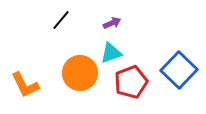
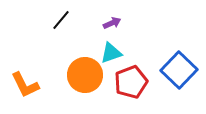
orange circle: moved 5 px right, 2 px down
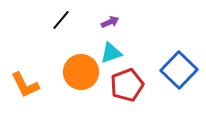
purple arrow: moved 2 px left, 1 px up
orange circle: moved 4 px left, 3 px up
red pentagon: moved 4 px left, 3 px down
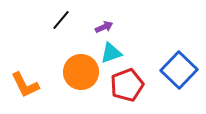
purple arrow: moved 6 px left, 5 px down
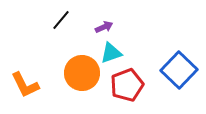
orange circle: moved 1 px right, 1 px down
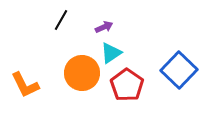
black line: rotated 10 degrees counterclockwise
cyan triangle: rotated 15 degrees counterclockwise
red pentagon: rotated 16 degrees counterclockwise
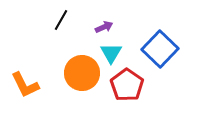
cyan triangle: rotated 25 degrees counterclockwise
blue square: moved 19 px left, 21 px up
